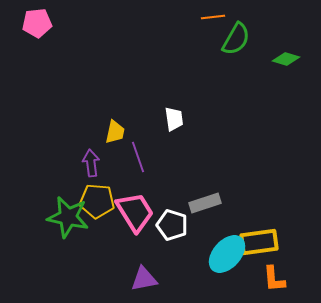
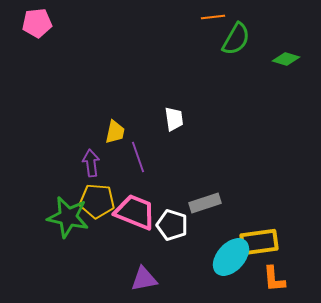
pink trapezoid: rotated 36 degrees counterclockwise
cyan ellipse: moved 4 px right, 3 px down
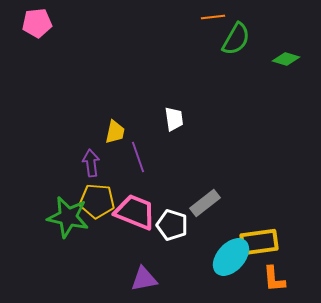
gray rectangle: rotated 20 degrees counterclockwise
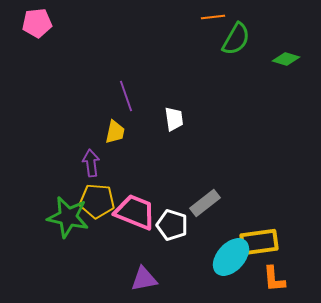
purple line: moved 12 px left, 61 px up
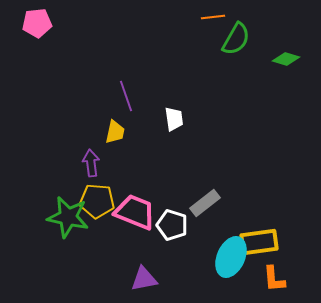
cyan ellipse: rotated 18 degrees counterclockwise
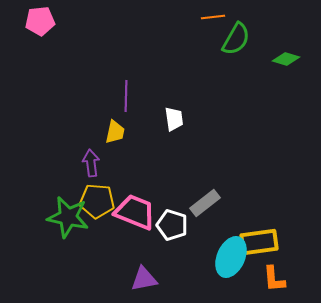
pink pentagon: moved 3 px right, 2 px up
purple line: rotated 20 degrees clockwise
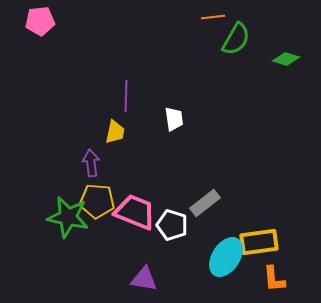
cyan ellipse: moved 5 px left; rotated 9 degrees clockwise
purple triangle: rotated 20 degrees clockwise
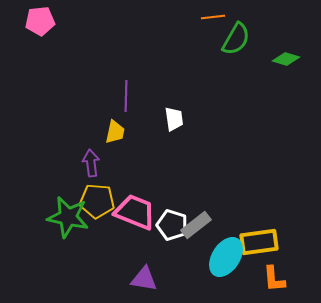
gray rectangle: moved 9 px left, 22 px down
